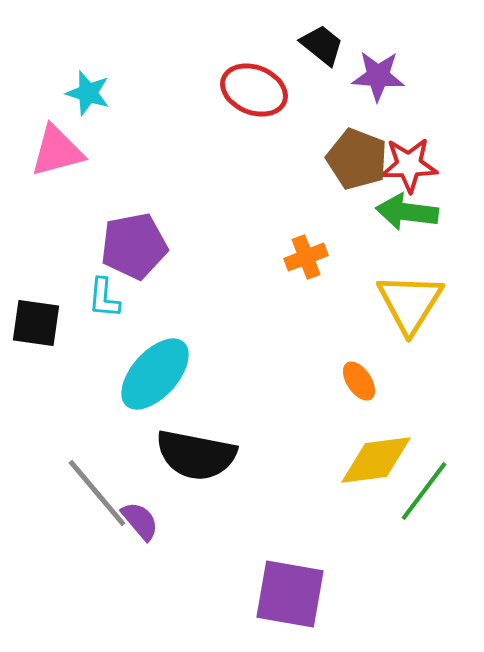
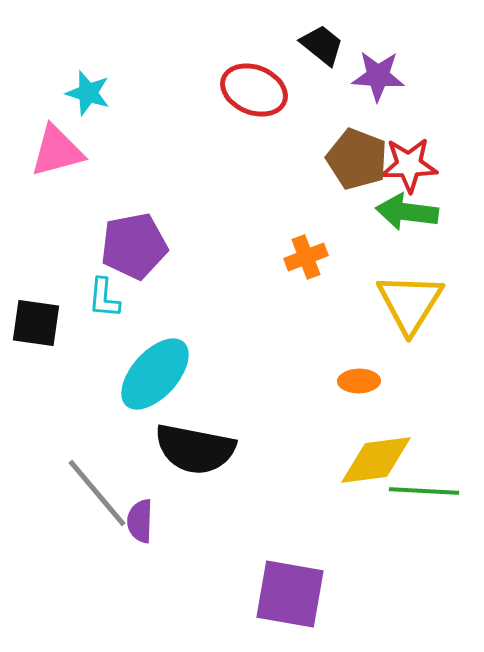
orange ellipse: rotated 57 degrees counterclockwise
black semicircle: moved 1 px left, 6 px up
green line: rotated 56 degrees clockwise
purple semicircle: rotated 138 degrees counterclockwise
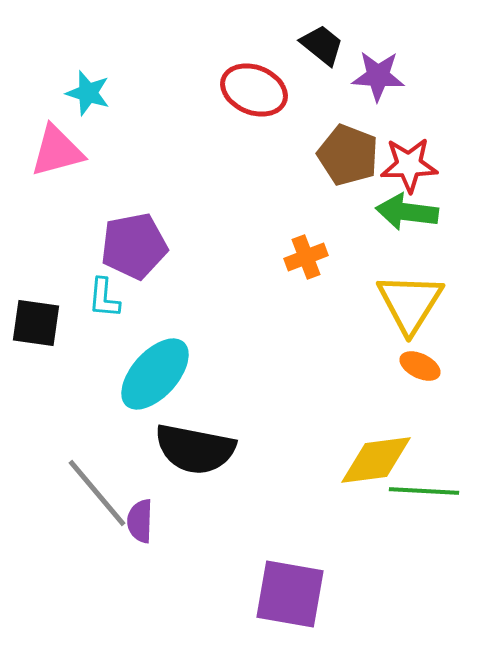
brown pentagon: moved 9 px left, 4 px up
orange ellipse: moved 61 px right, 15 px up; rotated 27 degrees clockwise
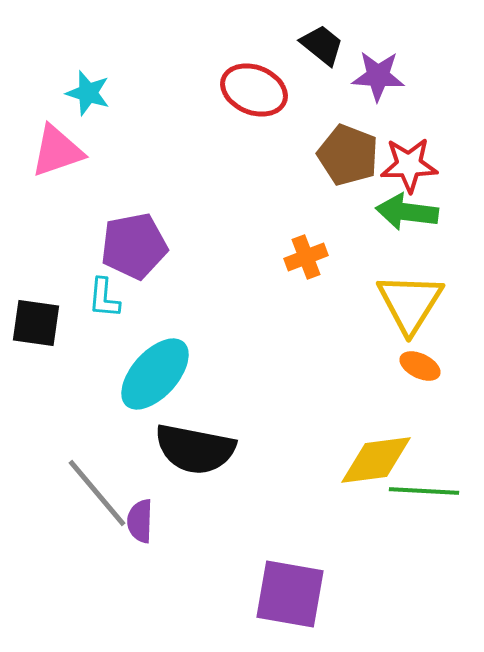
pink triangle: rotated 4 degrees counterclockwise
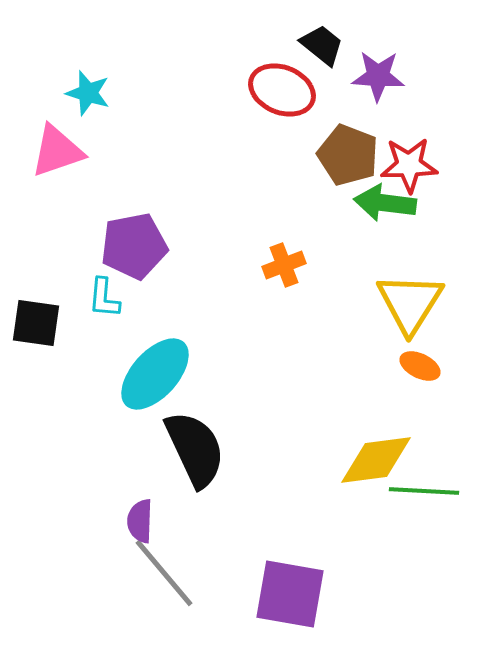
red ellipse: moved 28 px right
green arrow: moved 22 px left, 9 px up
orange cross: moved 22 px left, 8 px down
black semicircle: rotated 126 degrees counterclockwise
gray line: moved 67 px right, 80 px down
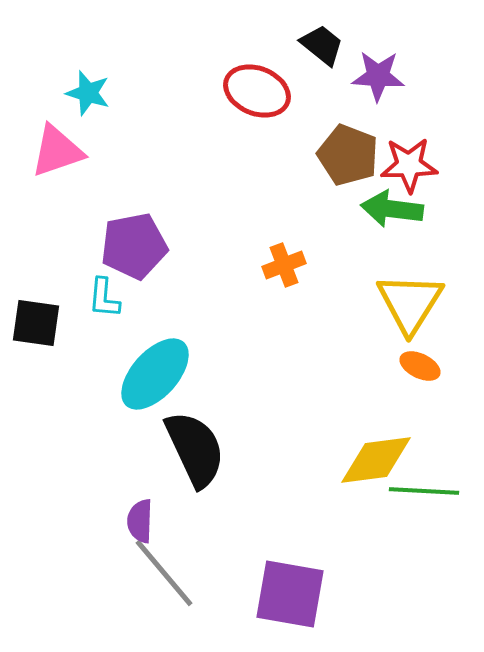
red ellipse: moved 25 px left, 1 px down
green arrow: moved 7 px right, 6 px down
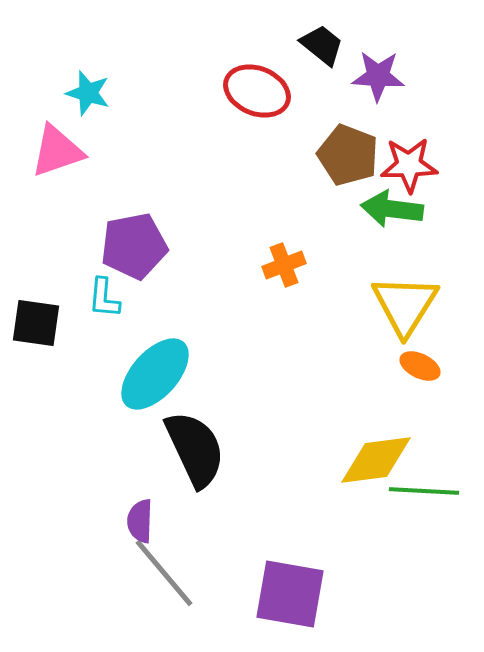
yellow triangle: moved 5 px left, 2 px down
